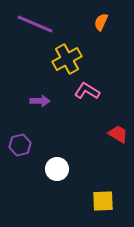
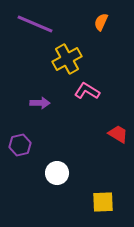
purple arrow: moved 2 px down
white circle: moved 4 px down
yellow square: moved 1 px down
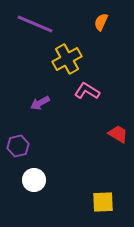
purple arrow: rotated 150 degrees clockwise
purple hexagon: moved 2 px left, 1 px down
white circle: moved 23 px left, 7 px down
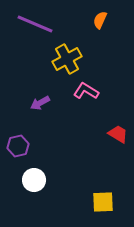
orange semicircle: moved 1 px left, 2 px up
pink L-shape: moved 1 px left
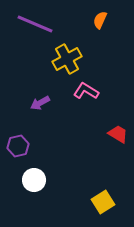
yellow square: rotated 30 degrees counterclockwise
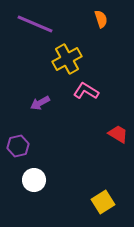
orange semicircle: moved 1 px right, 1 px up; rotated 138 degrees clockwise
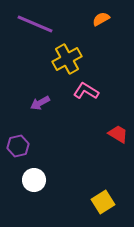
orange semicircle: rotated 102 degrees counterclockwise
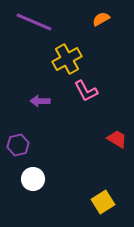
purple line: moved 1 px left, 2 px up
pink L-shape: rotated 150 degrees counterclockwise
purple arrow: moved 2 px up; rotated 30 degrees clockwise
red trapezoid: moved 1 px left, 5 px down
purple hexagon: moved 1 px up
white circle: moved 1 px left, 1 px up
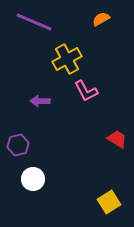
yellow square: moved 6 px right
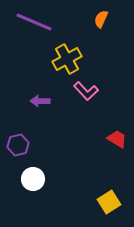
orange semicircle: rotated 36 degrees counterclockwise
pink L-shape: rotated 15 degrees counterclockwise
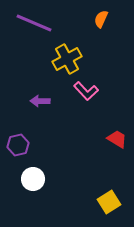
purple line: moved 1 px down
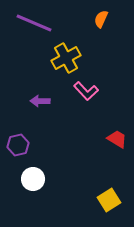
yellow cross: moved 1 px left, 1 px up
yellow square: moved 2 px up
